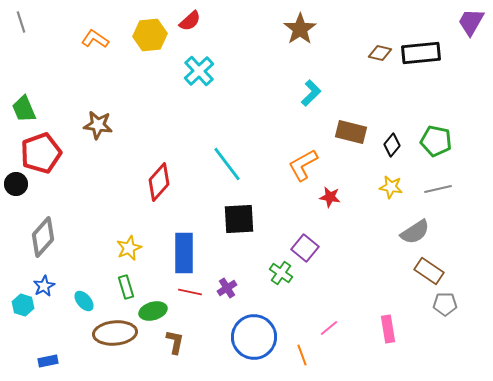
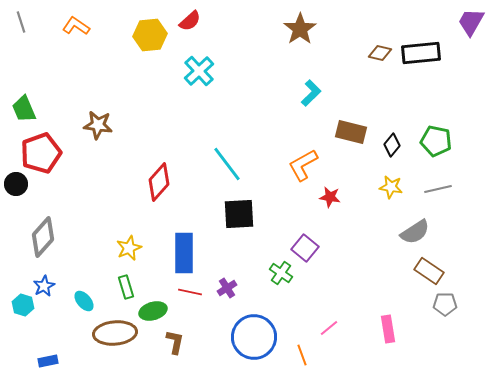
orange L-shape at (95, 39): moved 19 px left, 13 px up
black square at (239, 219): moved 5 px up
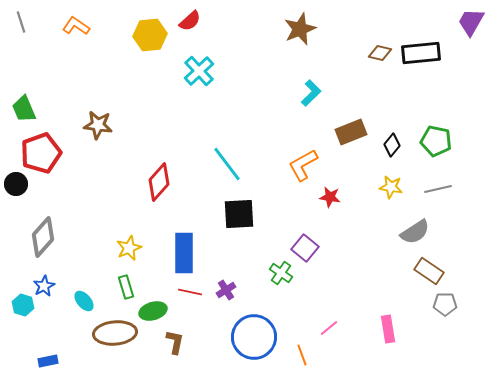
brown star at (300, 29): rotated 12 degrees clockwise
brown rectangle at (351, 132): rotated 36 degrees counterclockwise
purple cross at (227, 288): moved 1 px left, 2 px down
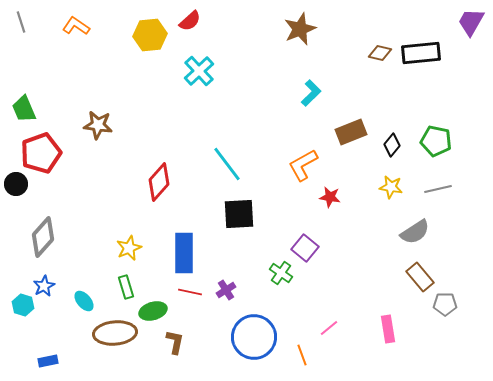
brown rectangle at (429, 271): moved 9 px left, 6 px down; rotated 16 degrees clockwise
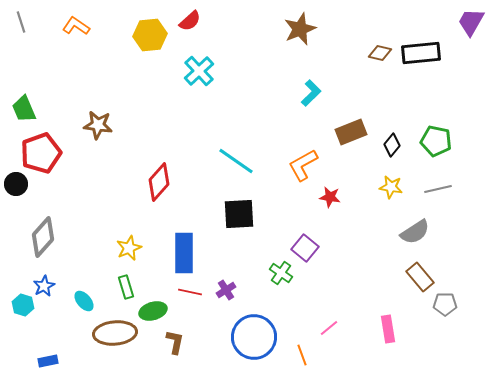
cyan line at (227, 164): moved 9 px right, 3 px up; rotated 18 degrees counterclockwise
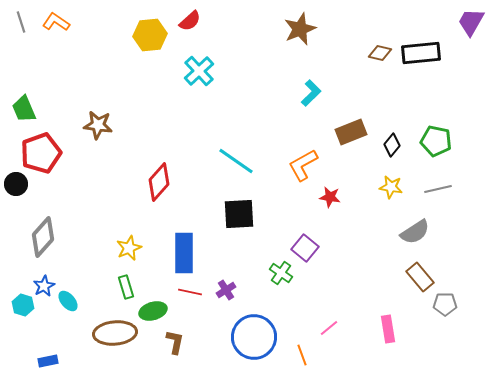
orange L-shape at (76, 26): moved 20 px left, 4 px up
cyan ellipse at (84, 301): moved 16 px left
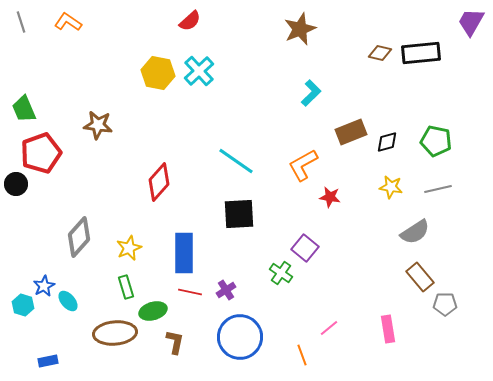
orange L-shape at (56, 22): moved 12 px right
yellow hexagon at (150, 35): moved 8 px right, 38 px down; rotated 16 degrees clockwise
black diamond at (392, 145): moved 5 px left, 3 px up; rotated 35 degrees clockwise
gray diamond at (43, 237): moved 36 px right
blue circle at (254, 337): moved 14 px left
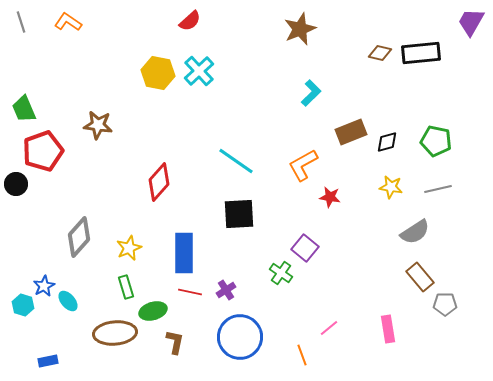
red pentagon at (41, 153): moved 2 px right, 2 px up
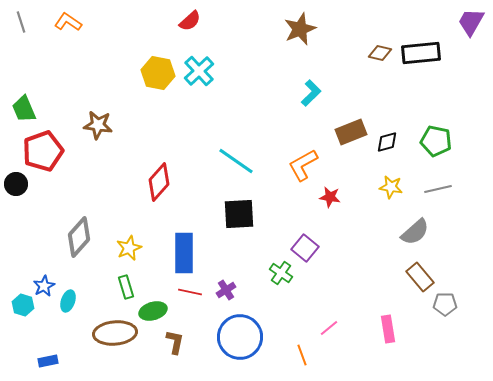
gray semicircle at (415, 232): rotated 8 degrees counterclockwise
cyan ellipse at (68, 301): rotated 60 degrees clockwise
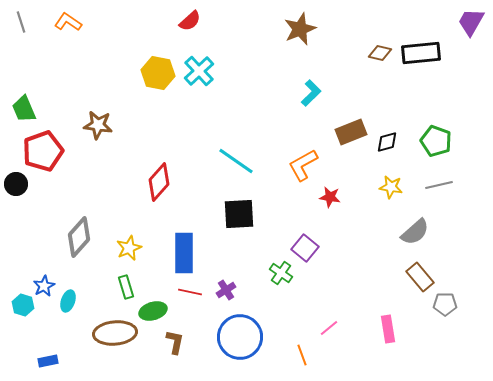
green pentagon at (436, 141): rotated 8 degrees clockwise
gray line at (438, 189): moved 1 px right, 4 px up
